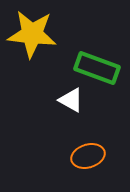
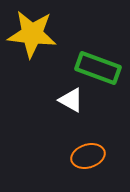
green rectangle: moved 1 px right
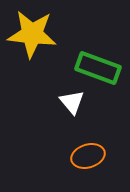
white triangle: moved 1 px right, 2 px down; rotated 20 degrees clockwise
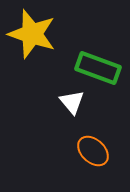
yellow star: rotated 12 degrees clockwise
orange ellipse: moved 5 px right, 5 px up; rotated 60 degrees clockwise
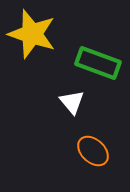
green rectangle: moved 5 px up
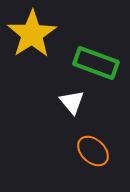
yellow star: rotated 21 degrees clockwise
green rectangle: moved 2 px left
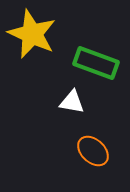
yellow star: rotated 15 degrees counterclockwise
white triangle: rotated 40 degrees counterclockwise
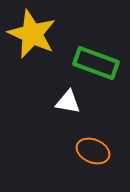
white triangle: moved 4 px left
orange ellipse: rotated 20 degrees counterclockwise
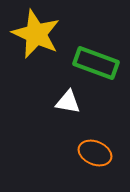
yellow star: moved 4 px right
orange ellipse: moved 2 px right, 2 px down
